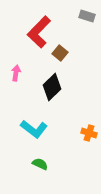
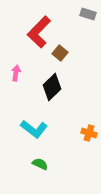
gray rectangle: moved 1 px right, 2 px up
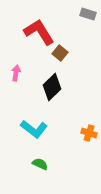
red L-shape: rotated 104 degrees clockwise
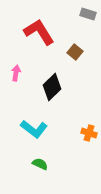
brown square: moved 15 px right, 1 px up
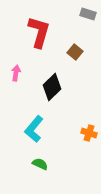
red L-shape: rotated 48 degrees clockwise
cyan L-shape: rotated 92 degrees clockwise
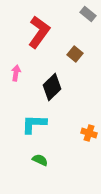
gray rectangle: rotated 21 degrees clockwise
red L-shape: rotated 20 degrees clockwise
brown square: moved 2 px down
cyan L-shape: moved 5 px up; rotated 52 degrees clockwise
green semicircle: moved 4 px up
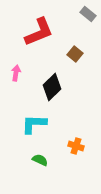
red L-shape: rotated 32 degrees clockwise
orange cross: moved 13 px left, 13 px down
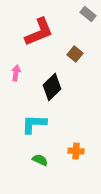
orange cross: moved 5 px down; rotated 14 degrees counterclockwise
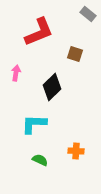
brown square: rotated 21 degrees counterclockwise
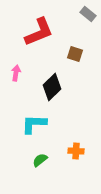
green semicircle: rotated 63 degrees counterclockwise
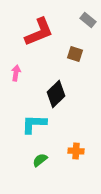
gray rectangle: moved 6 px down
black diamond: moved 4 px right, 7 px down
